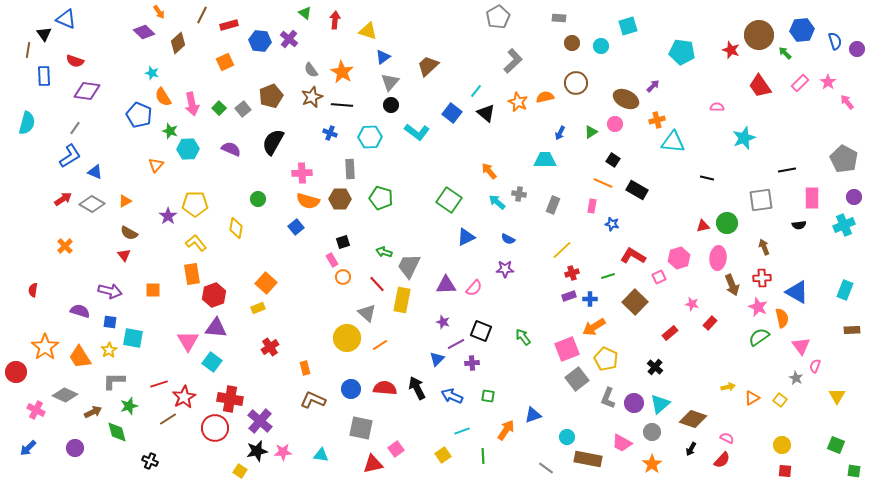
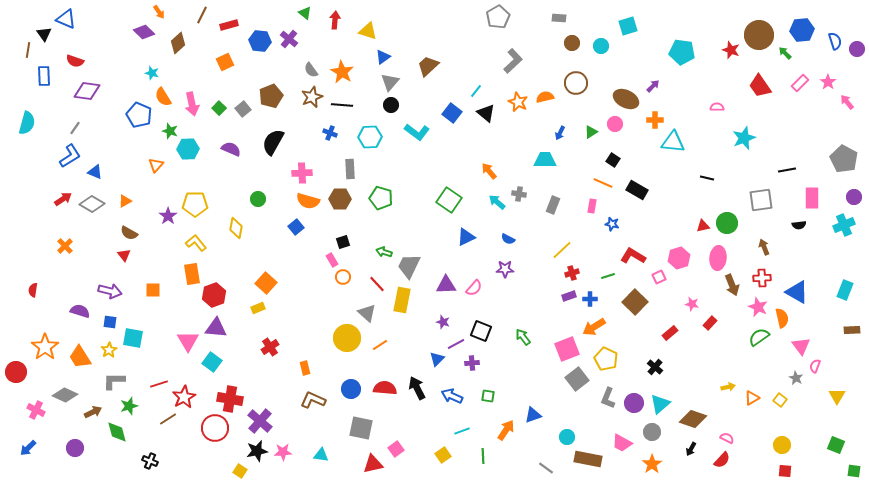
orange cross at (657, 120): moved 2 px left; rotated 14 degrees clockwise
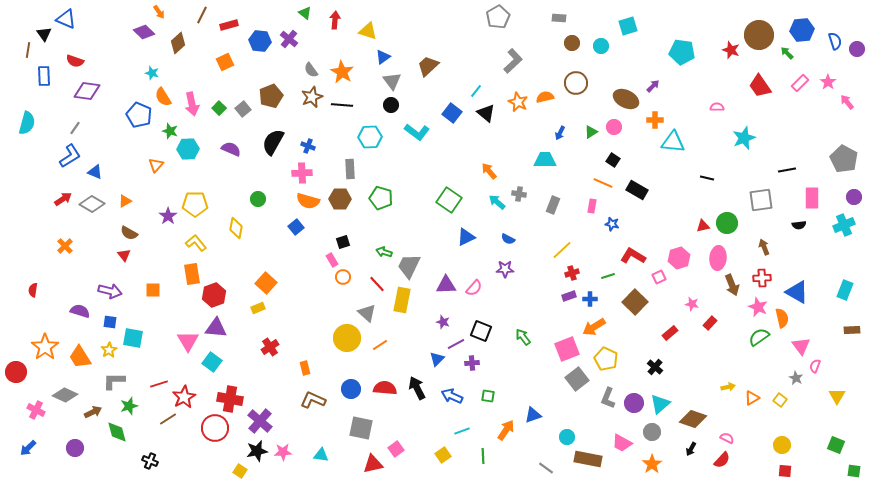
green arrow at (785, 53): moved 2 px right
gray triangle at (390, 82): moved 2 px right, 1 px up; rotated 18 degrees counterclockwise
pink circle at (615, 124): moved 1 px left, 3 px down
blue cross at (330, 133): moved 22 px left, 13 px down
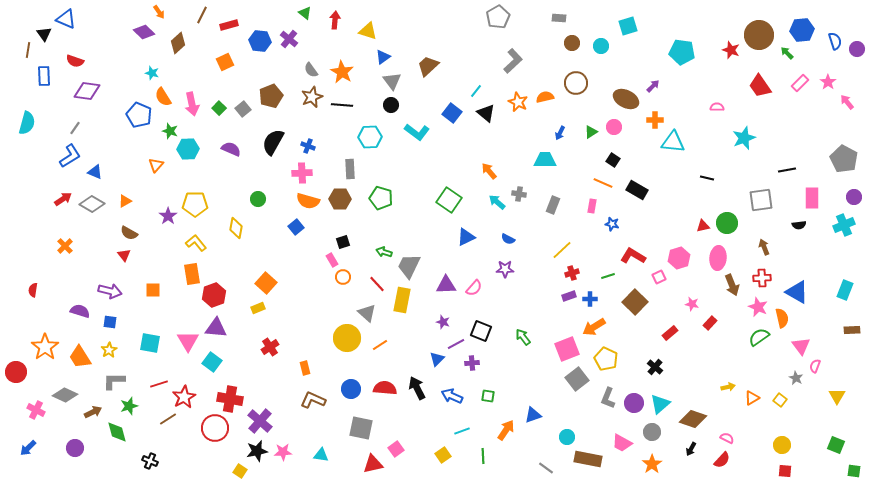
cyan square at (133, 338): moved 17 px right, 5 px down
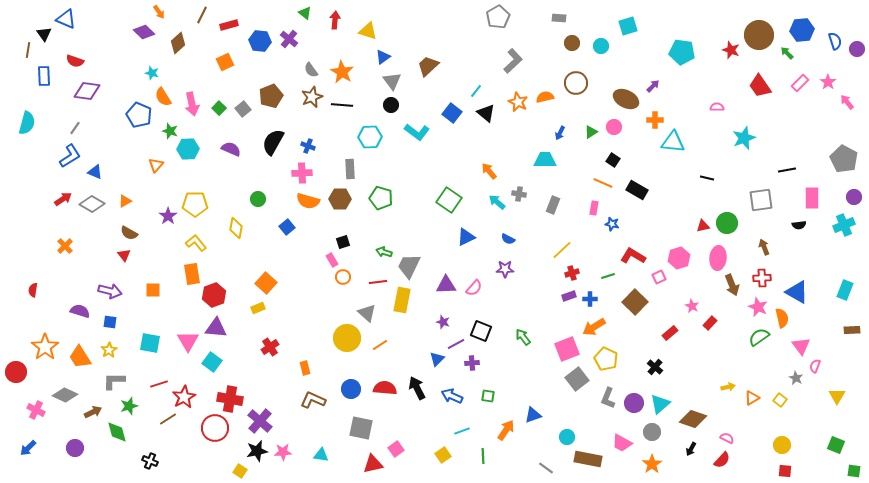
pink rectangle at (592, 206): moved 2 px right, 2 px down
blue square at (296, 227): moved 9 px left
red line at (377, 284): moved 1 px right, 2 px up; rotated 54 degrees counterclockwise
pink star at (692, 304): moved 2 px down; rotated 16 degrees clockwise
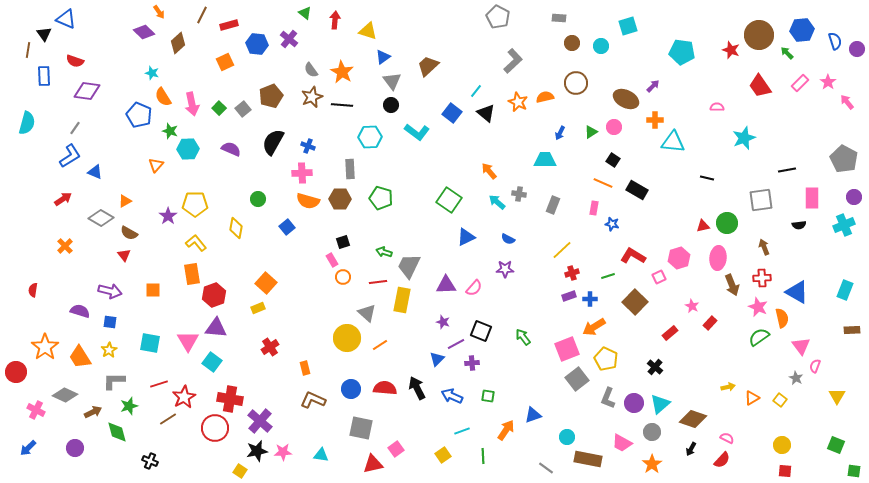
gray pentagon at (498, 17): rotated 15 degrees counterclockwise
blue hexagon at (260, 41): moved 3 px left, 3 px down
gray diamond at (92, 204): moved 9 px right, 14 px down
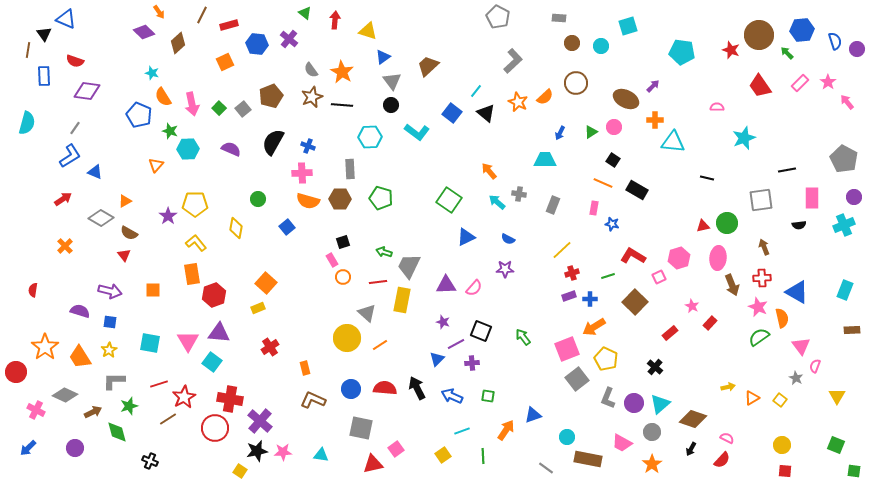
orange semicircle at (545, 97): rotated 150 degrees clockwise
purple triangle at (216, 328): moved 3 px right, 5 px down
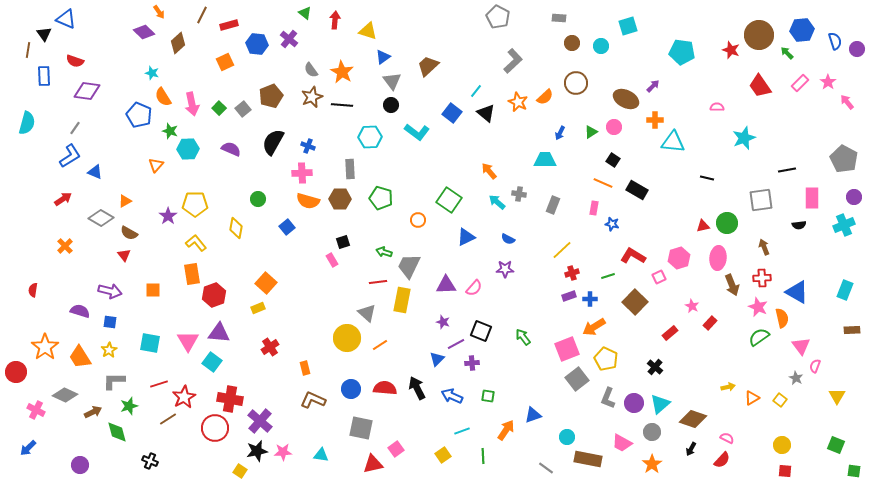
orange circle at (343, 277): moved 75 px right, 57 px up
purple circle at (75, 448): moved 5 px right, 17 px down
